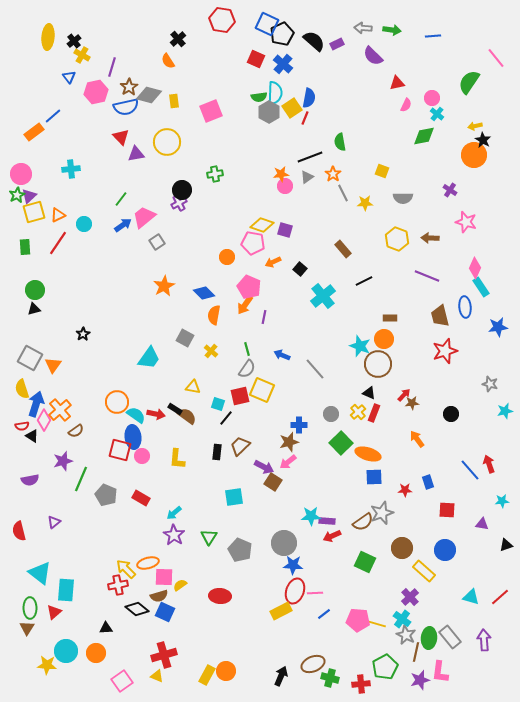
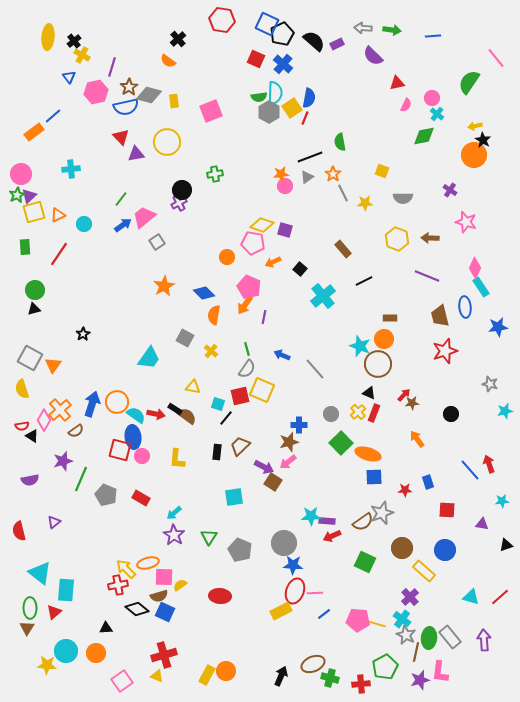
orange semicircle at (168, 61): rotated 21 degrees counterclockwise
red line at (58, 243): moved 1 px right, 11 px down
blue arrow at (36, 404): moved 56 px right
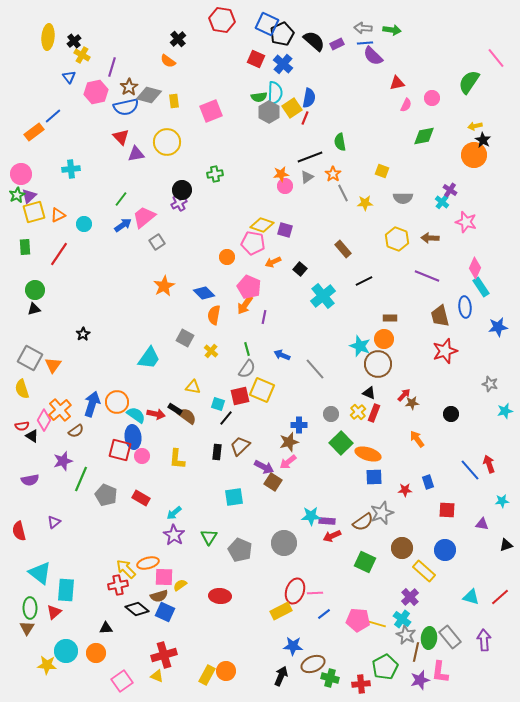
blue line at (433, 36): moved 68 px left, 7 px down
cyan cross at (437, 114): moved 5 px right, 88 px down
blue star at (293, 565): moved 81 px down
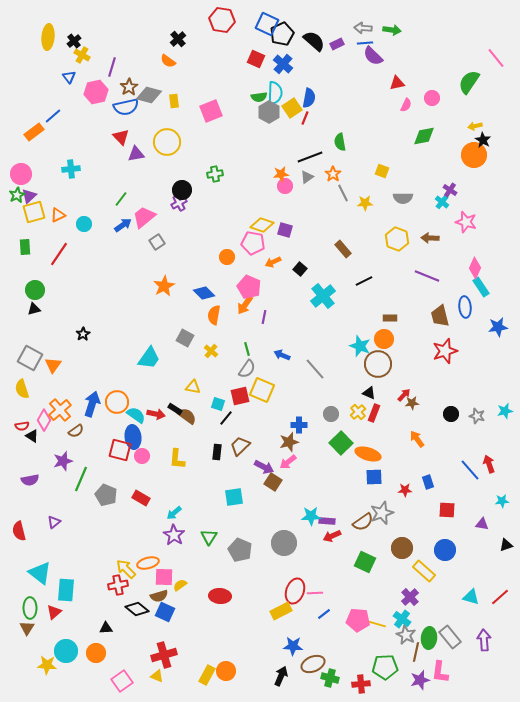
gray star at (490, 384): moved 13 px left, 32 px down
green pentagon at (385, 667): rotated 25 degrees clockwise
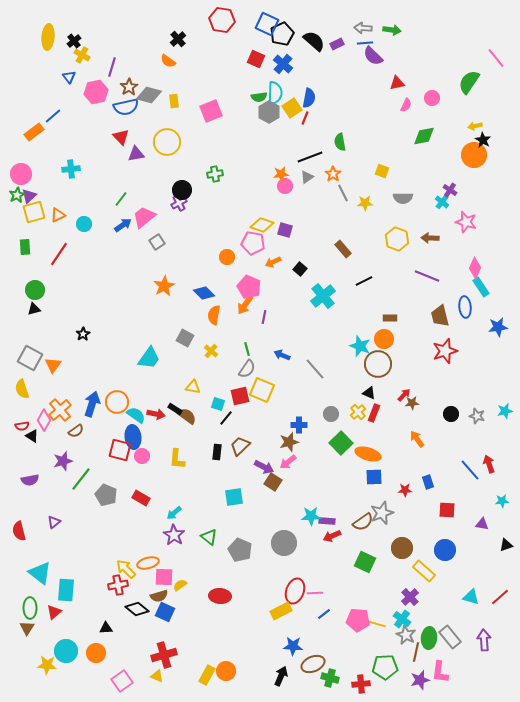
green line at (81, 479): rotated 15 degrees clockwise
green triangle at (209, 537): rotated 24 degrees counterclockwise
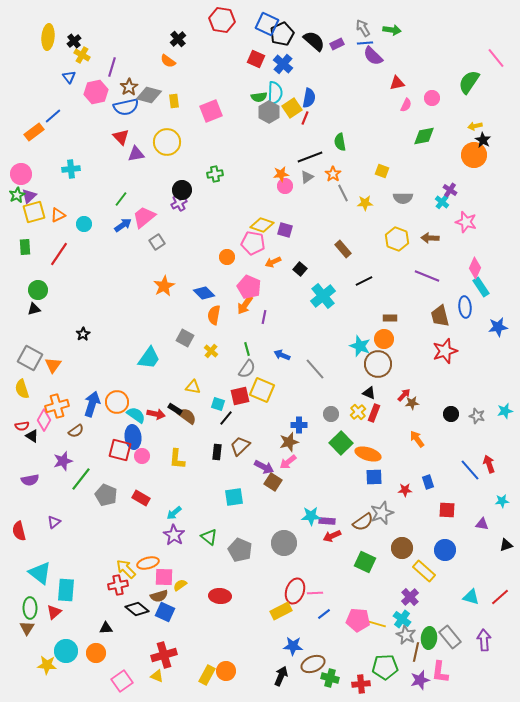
gray arrow at (363, 28): rotated 54 degrees clockwise
green circle at (35, 290): moved 3 px right
orange cross at (60, 410): moved 3 px left, 4 px up; rotated 25 degrees clockwise
